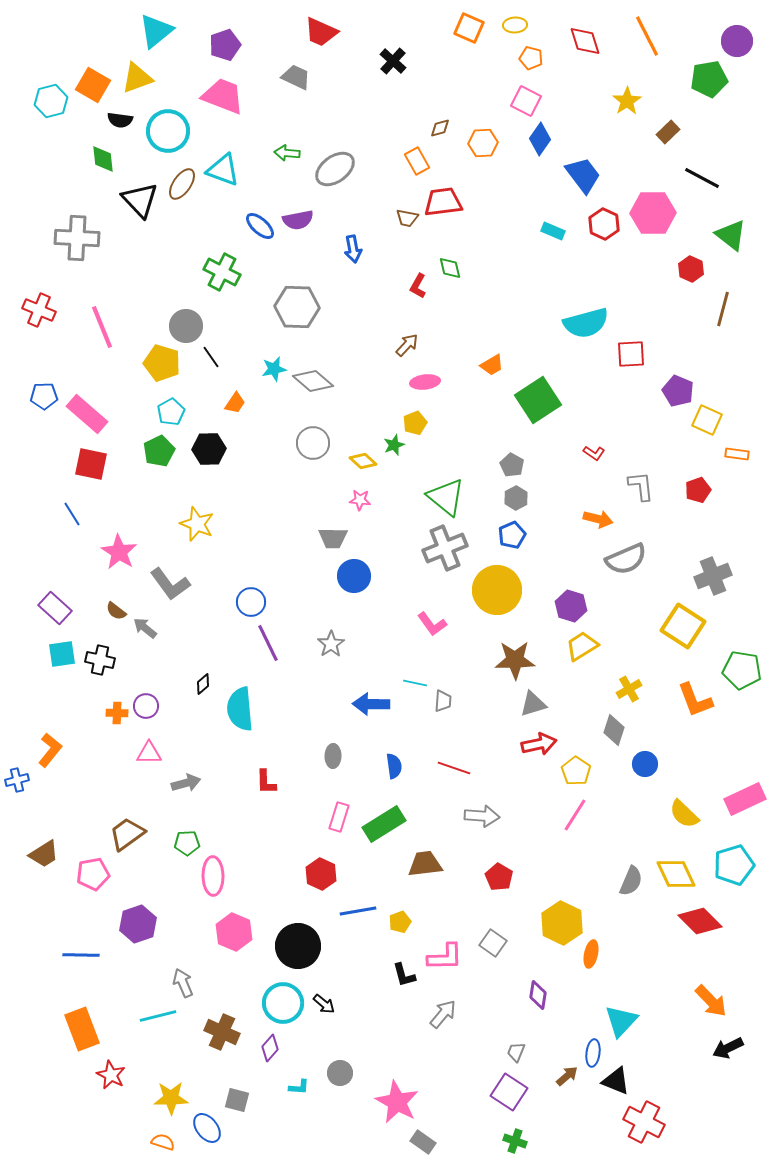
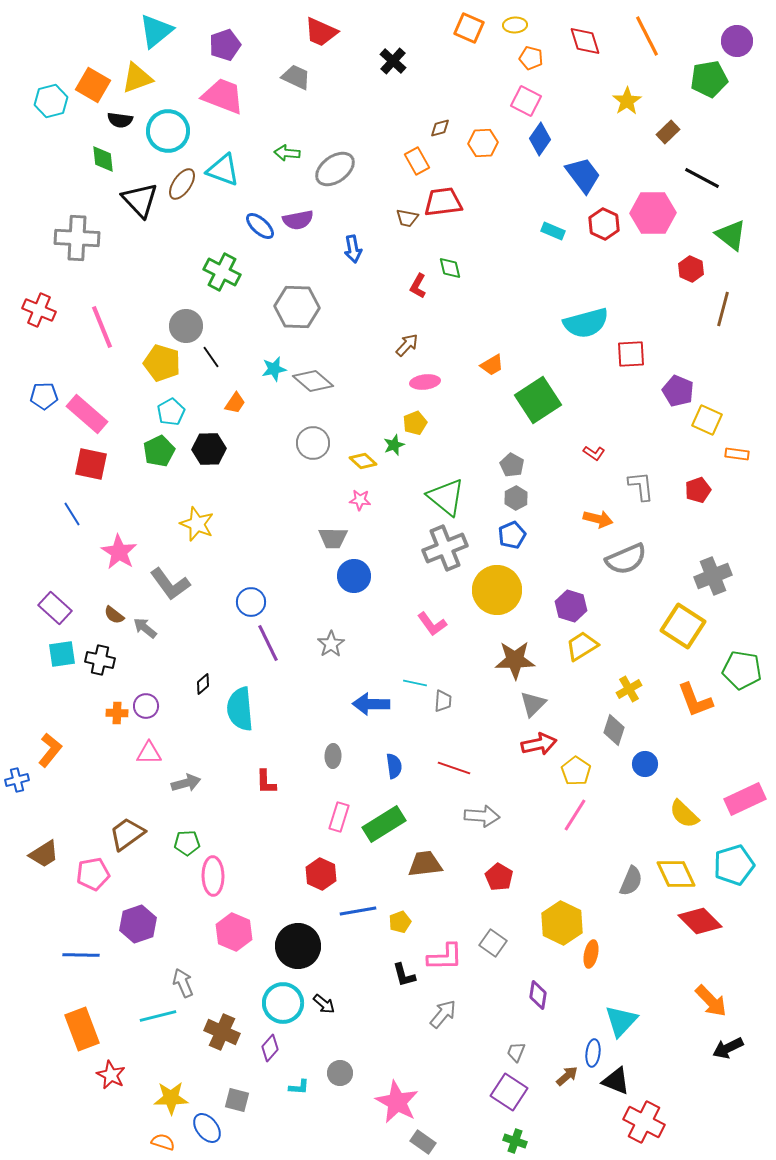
brown semicircle at (116, 611): moved 2 px left, 4 px down
gray triangle at (533, 704): rotated 28 degrees counterclockwise
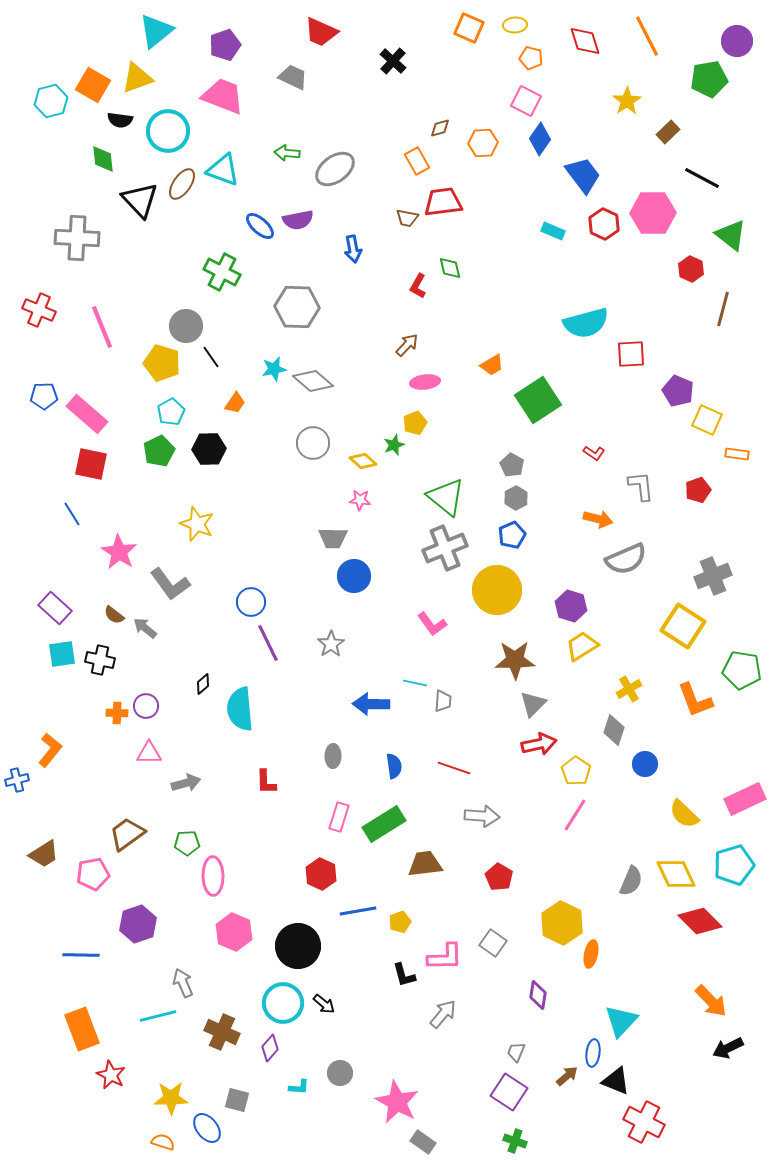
gray trapezoid at (296, 77): moved 3 px left
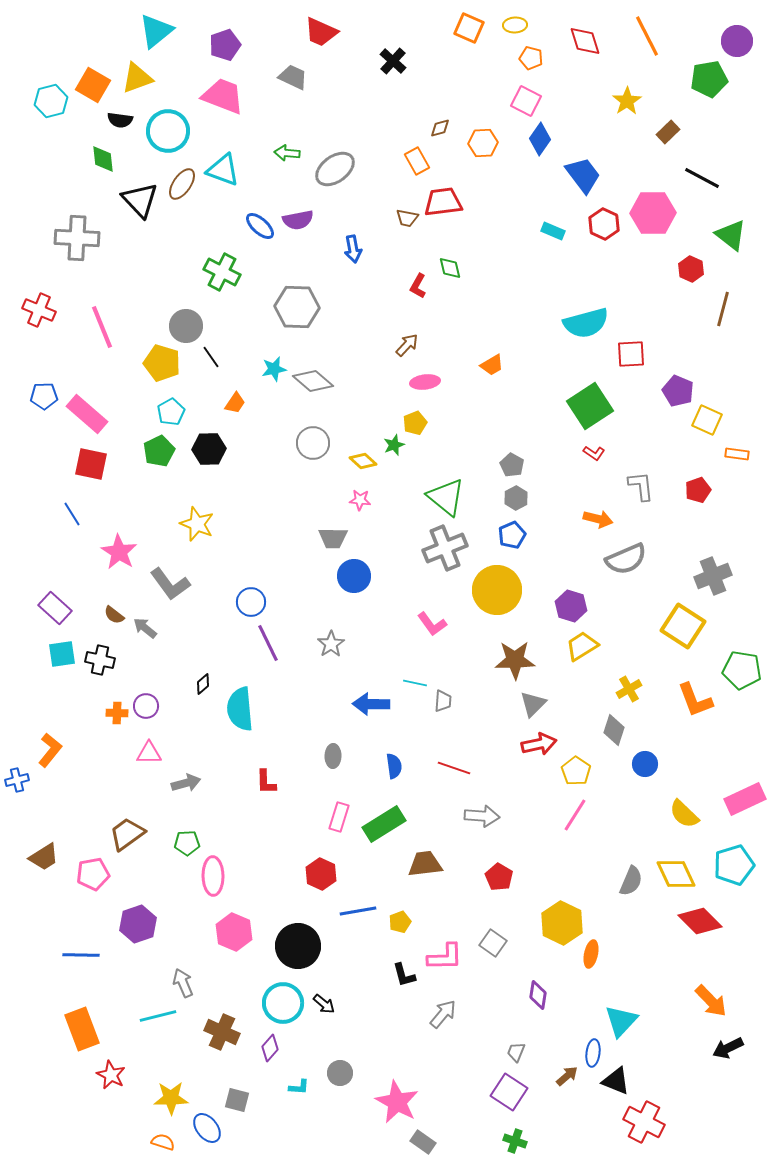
green square at (538, 400): moved 52 px right, 6 px down
brown trapezoid at (44, 854): moved 3 px down
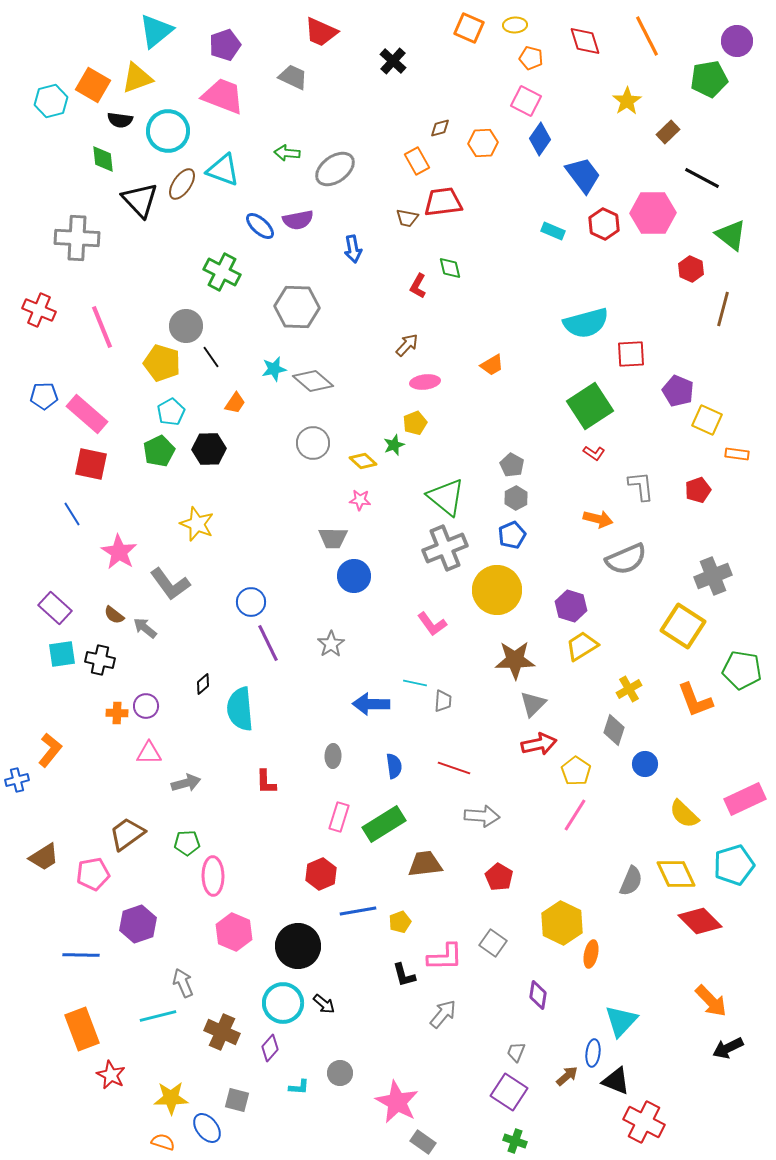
red hexagon at (321, 874): rotated 12 degrees clockwise
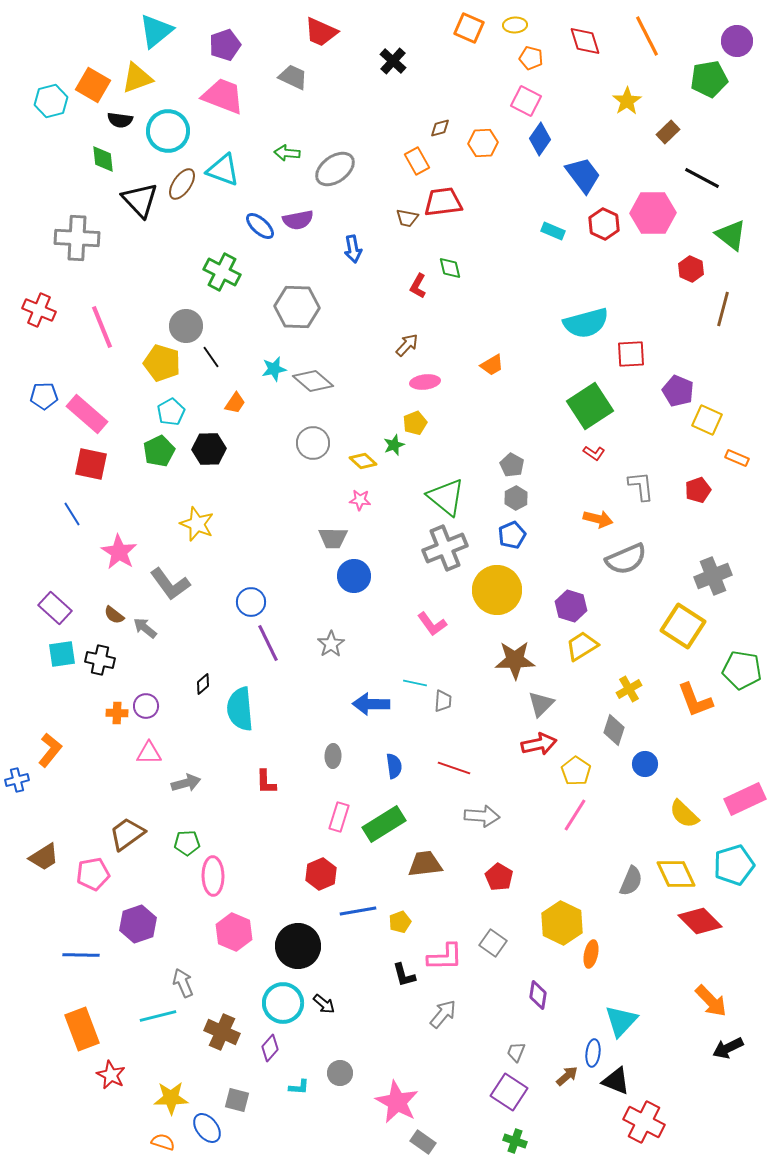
orange rectangle at (737, 454): moved 4 px down; rotated 15 degrees clockwise
gray triangle at (533, 704): moved 8 px right
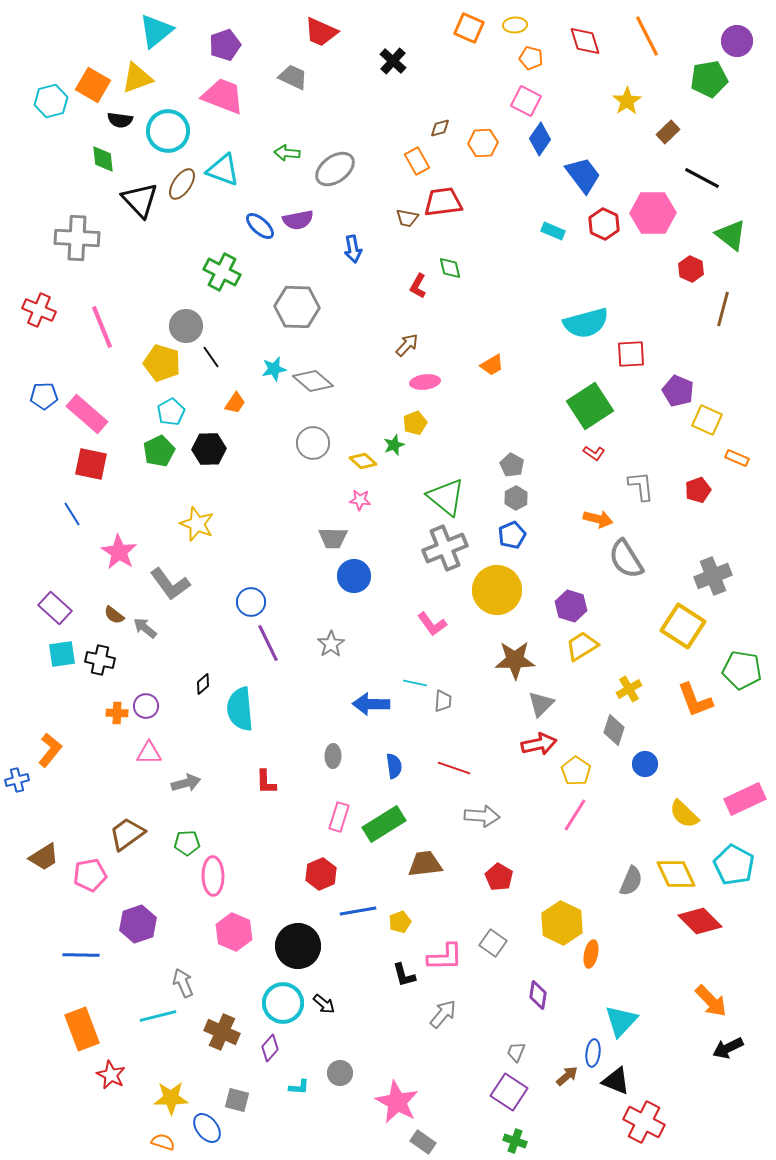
gray semicircle at (626, 559): rotated 81 degrees clockwise
cyan pentagon at (734, 865): rotated 27 degrees counterclockwise
pink pentagon at (93, 874): moved 3 px left, 1 px down
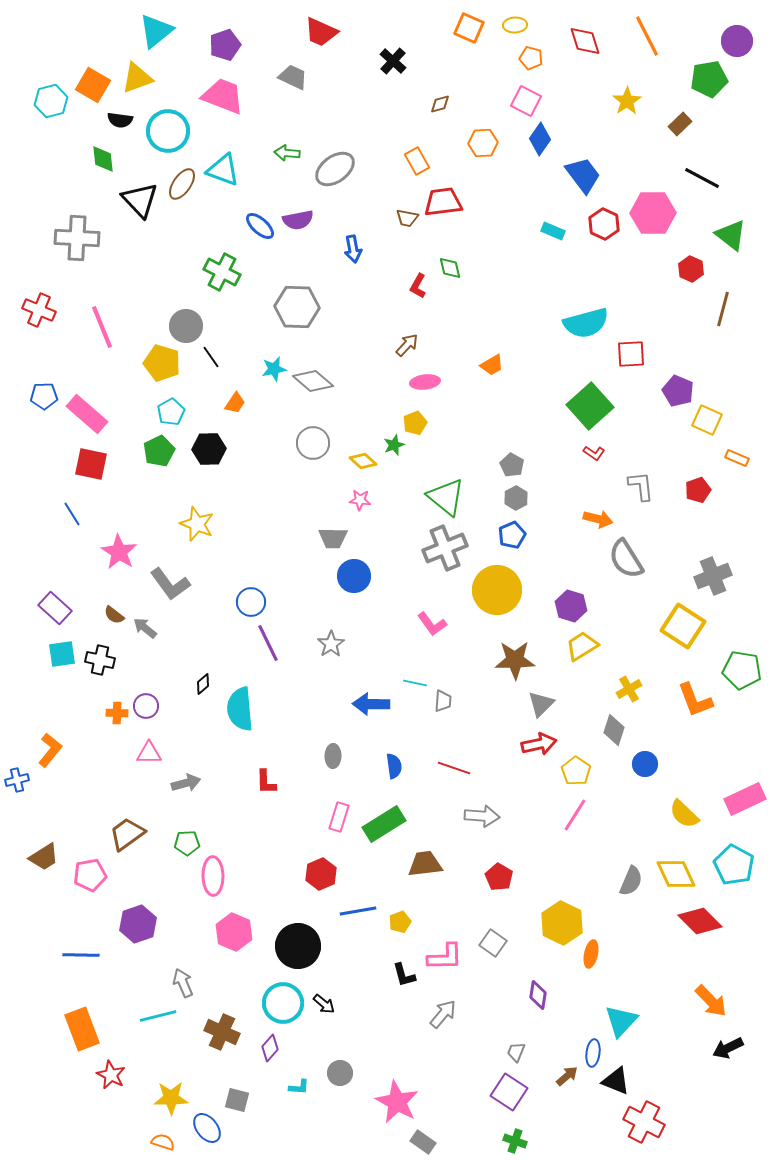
brown diamond at (440, 128): moved 24 px up
brown rectangle at (668, 132): moved 12 px right, 8 px up
green square at (590, 406): rotated 9 degrees counterclockwise
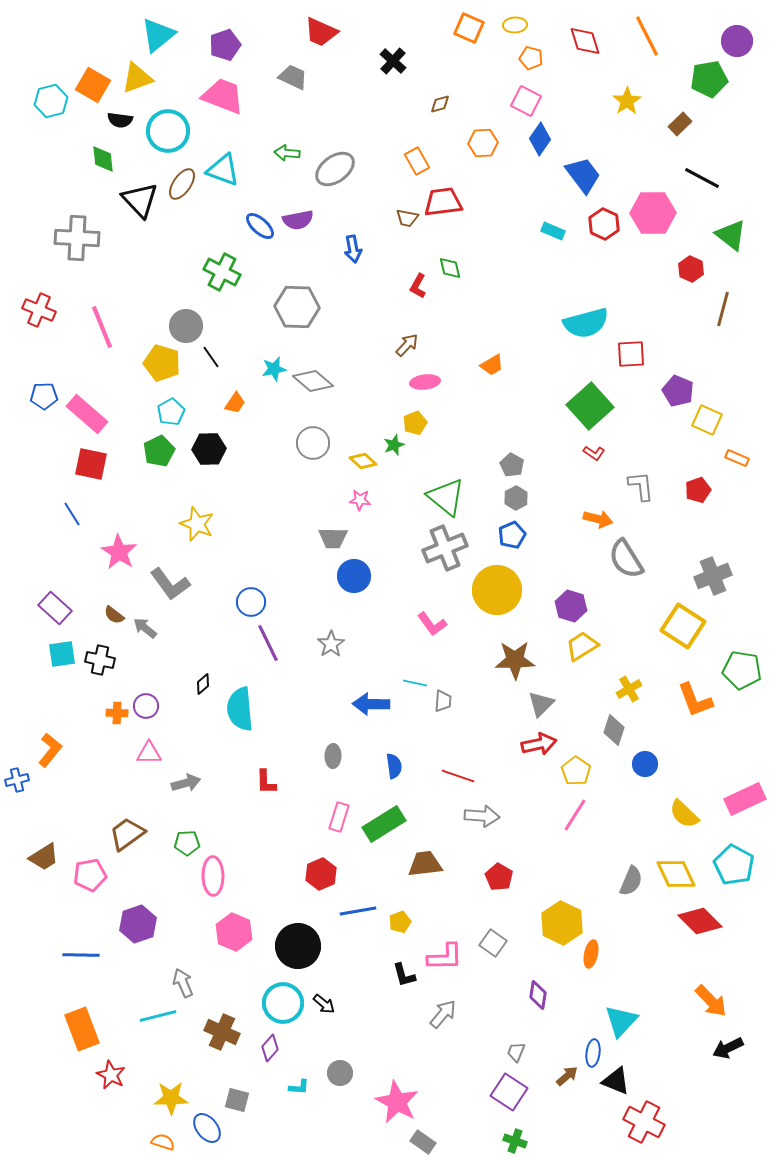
cyan triangle at (156, 31): moved 2 px right, 4 px down
red line at (454, 768): moved 4 px right, 8 px down
